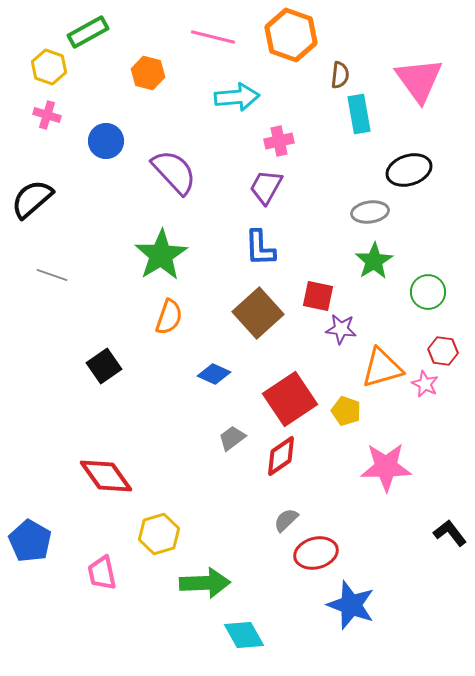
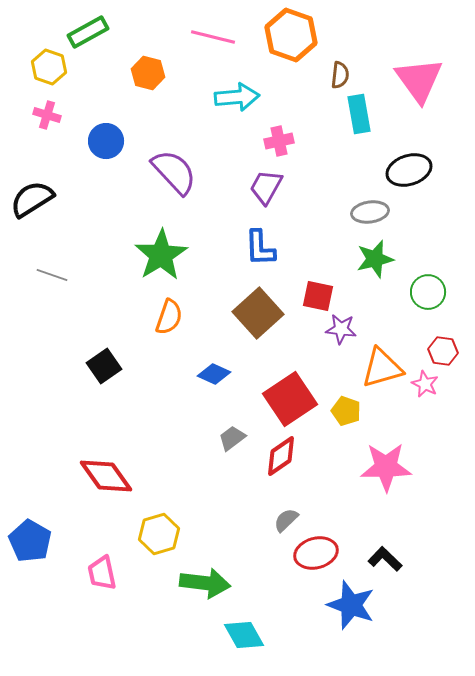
black semicircle at (32, 199): rotated 9 degrees clockwise
green star at (374, 261): moved 1 px right, 2 px up; rotated 18 degrees clockwise
black L-shape at (450, 533): moved 65 px left, 26 px down; rotated 8 degrees counterclockwise
green arrow at (205, 583): rotated 9 degrees clockwise
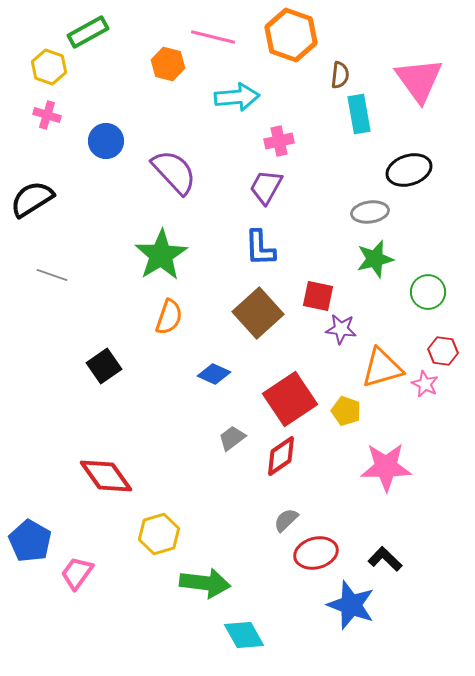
orange hexagon at (148, 73): moved 20 px right, 9 px up
pink trapezoid at (102, 573): moved 25 px left; rotated 48 degrees clockwise
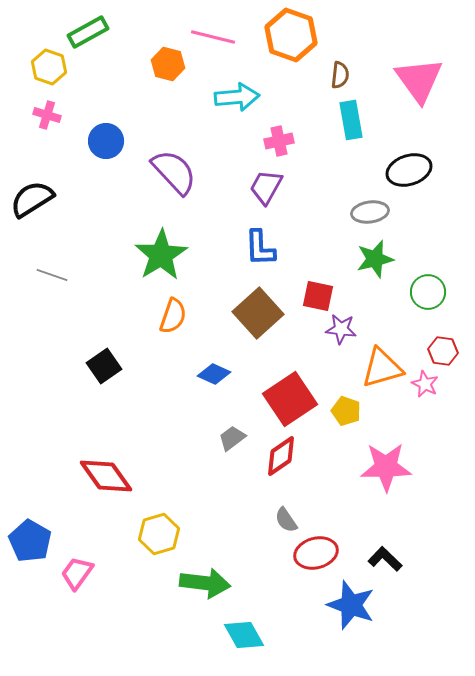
cyan rectangle at (359, 114): moved 8 px left, 6 px down
orange semicircle at (169, 317): moved 4 px right, 1 px up
gray semicircle at (286, 520): rotated 80 degrees counterclockwise
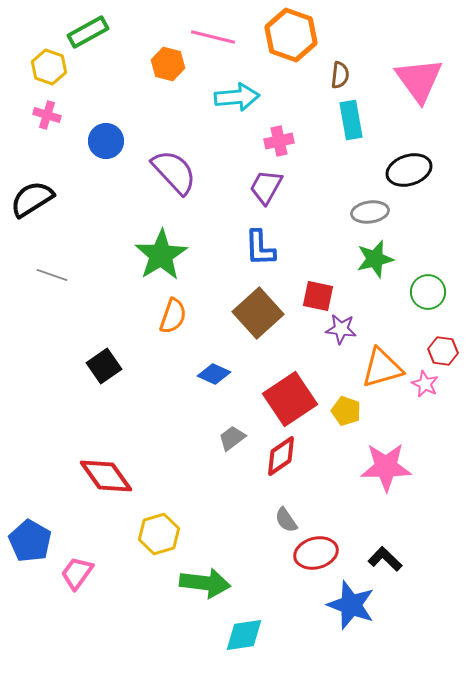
cyan diamond at (244, 635): rotated 69 degrees counterclockwise
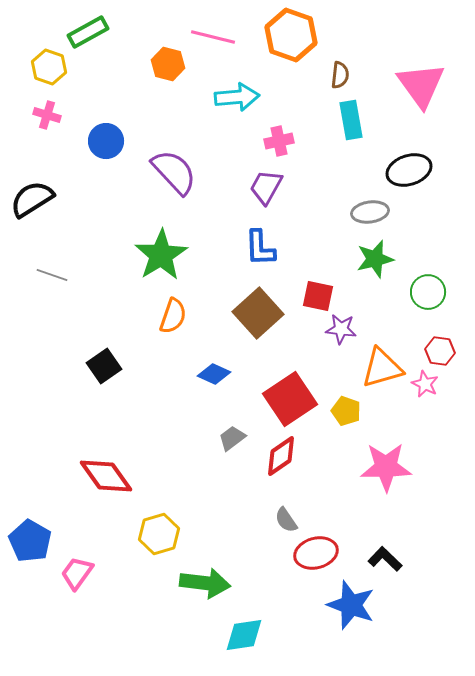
pink triangle at (419, 80): moved 2 px right, 5 px down
red hexagon at (443, 351): moved 3 px left
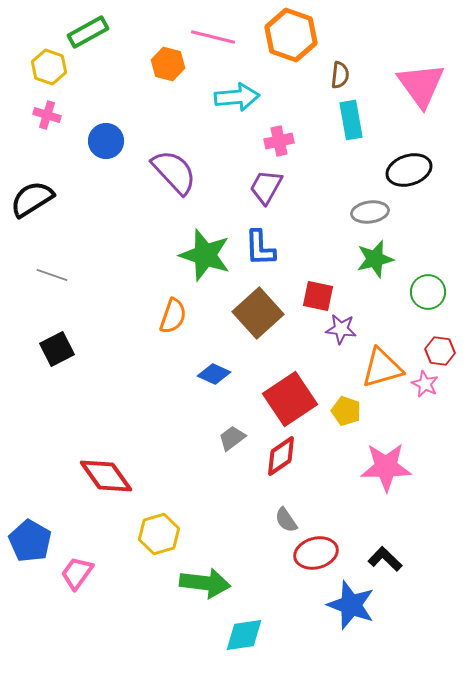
green star at (161, 255): moved 44 px right; rotated 22 degrees counterclockwise
black square at (104, 366): moved 47 px left, 17 px up; rotated 8 degrees clockwise
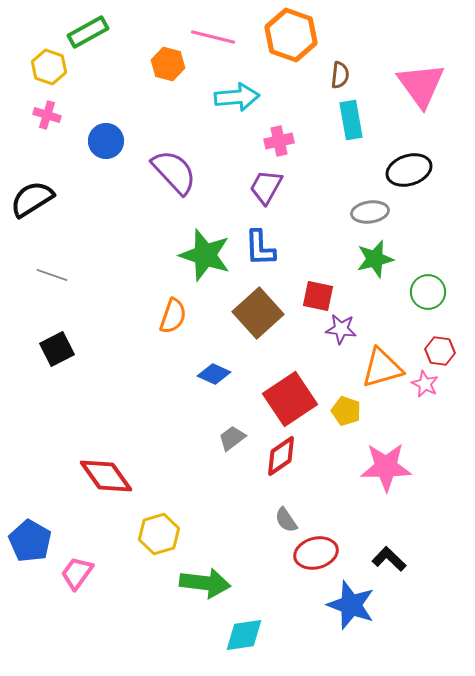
black L-shape at (385, 559): moved 4 px right
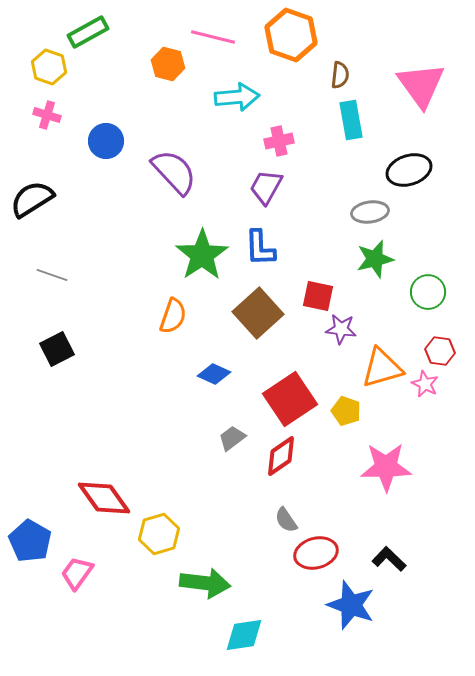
green star at (205, 255): moved 3 px left; rotated 20 degrees clockwise
red diamond at (106, 476): moved 2 px left, 22 px down
